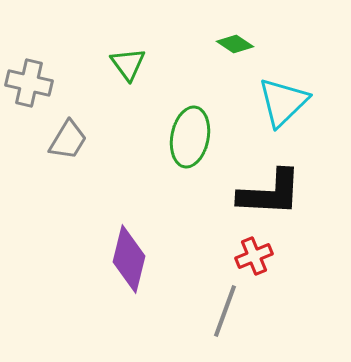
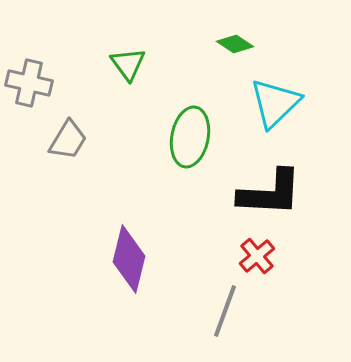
cyan triangle: moved 8 px left, 1 px down
red cross: moved 3 px right; rotated 18 degrees counterclockwise
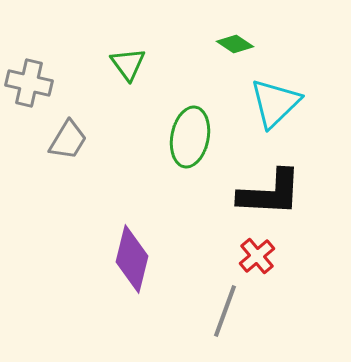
purple diamond: moved 3 px right
